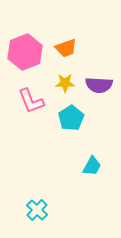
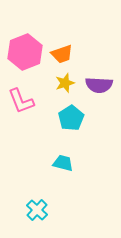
orange trapezoid: moved 4 px left, 6 px down
yellow star: rotated 18 degrees counterclockwise
pink L-shape: moved 10 px left
cyan trapezoid: moved 29 px left, 3 px up; rotated 105 degrees counterclockwise
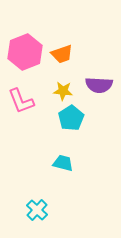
yellow star: moved 2 px left, 8 px down; rotated 24 degrees clockwise
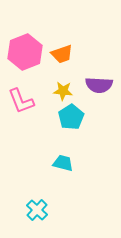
cyan pentagon: moved 1 px up
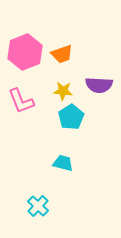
cyan cross: moved 1 px right, 4 px up
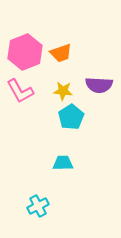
orange trapezoid: moved 1 px left, 1 px up
pink L-shape: moved 1 px left, 10 px up; rotated 8 degrees counterclockwise
cyan trapezoid: rotated 15 degrees counterclockwise
cyan cross: rotated 20 degrees clockwise
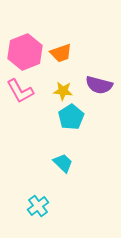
purple semicircle: rotated 12 degrees clockwise
cyan trapezoid: rotated 45 degrees clockwise
cyan cross: rotated 10 degrees counterclockwise
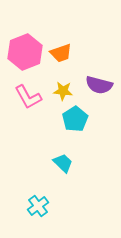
pink L-shape: moved 8 px right, 6 px down
cyan pentagon: moved 4 px right, 2 px down
